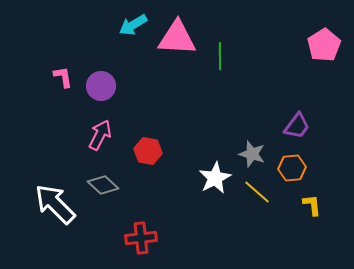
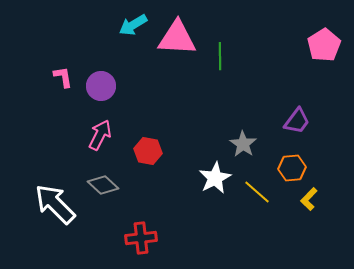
purple trapezoid: moved 5 px up
gray star: moved 9 px left, 10 px up; rotated 16 degrees clockwise
yellow L-shape: moved 3 px left, 6 px up; rotated 130 degrees counterclockwise
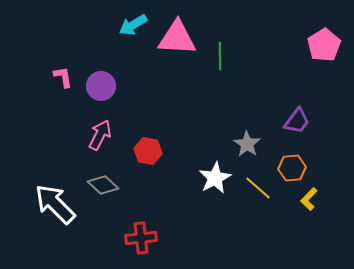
gray star: moved 4 px right
yellow line: moved 1 px right, 4 px up
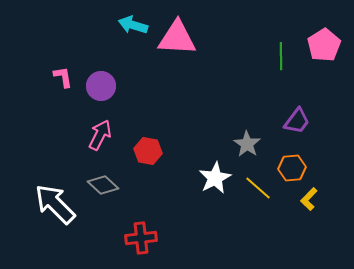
cyan arrow: rotated 48 degrees clockwise
green line: moved 61 px right
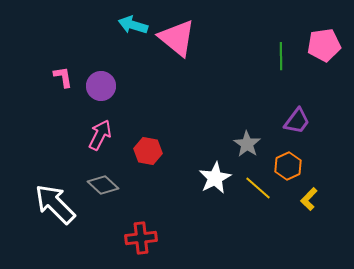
pink triangle: rotated 36 degrees clockwise
pink pentagon: rotated 24 degrees clockwise
orange hexagon: moved 4 px left, 2 px up; rotated 20 degrees counterclockwise
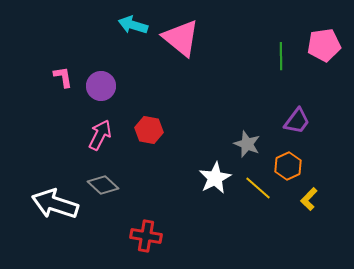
pink triangle: moved 4 px right
gray star: rotated 12 degrees counterclockwise
red hexagon: moved 1 px right, 21 px up
white arrow: rotated 27 degrees counterclockwise
red cross: moved 5 px right, 2 px up; rotated 16 degrees clockwise
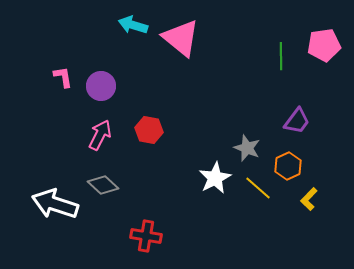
gray star: moved 4 px down
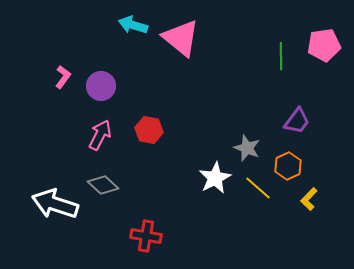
pink L-shape: rotated 45 degrees clockwise
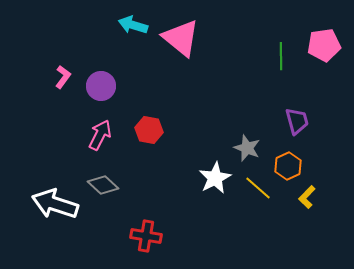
purple trapezoid: rotated 52 degrees counterclockwise
yellow L-shape: moved 2 px left, 2 px up
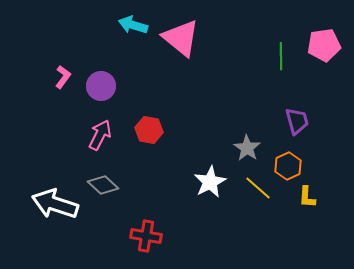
gray star: rotated 12 degrees clockwise
white star: moved 5 px left, 4 px down
yellow L-shape: rotated 40 degrees counterclockwise
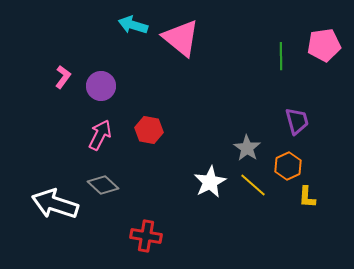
yellow line: moved 5 px left, 3 px up
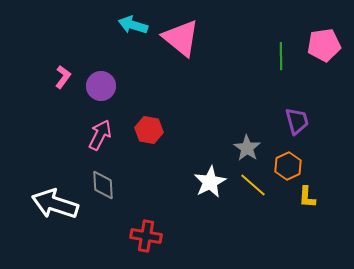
gray diamond: rotated 44 degrees clockwise
